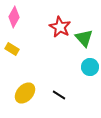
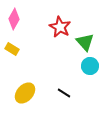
pink diamond: moved 2 px down
green triangle: moved 1 px right, 4 px down
cyan circle: moved 1 px up
black line: moved 5 px right, 2 px up
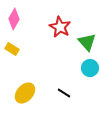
green triangle: moved 2 px right
cyan circle: moved 2 px down
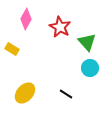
pink diamond: moved 12 px right
black line: moved 2 px right, 1 px down
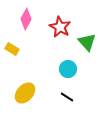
cyan circle: moved 22 px left, 1 px down
black line: moved 1 px right, 3 px down
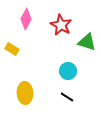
red star: moved 1 px right, 2 px up
green triangle: rotated 30 degrees counterclockwise
cyan circle: moved 2 px down
yellow ellipse: rotated 45 degrees counterclockwise
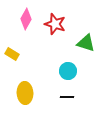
red star: moved 6 px left, 1 px up; rotated 10 degrees counterclockwise
green triangle: moved 1 px left, 1 px down
yellow rectangle: moved 5 px down
black line: rotated 32 degrees counterclockwise
